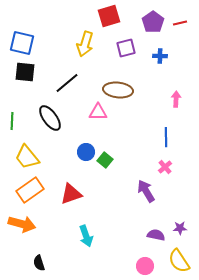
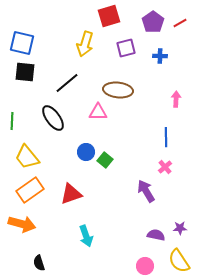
red line: rotated 16 degrees counterclockwise
black ellipse: moved 3 px right
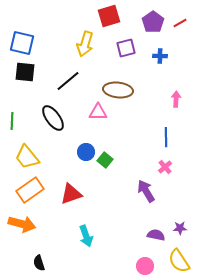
black line: moved 1 px right, 2 px up
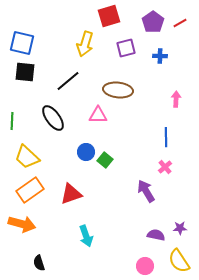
pink triangle: moved 3 px down
yellow trapezoid: rotated 8 degrees counterclockwise
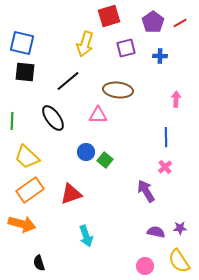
purple semicircle: moved 3 px up
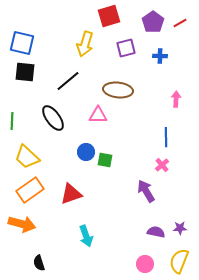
green square: rotated 28 degrees counterclockwise
pink cross: moved 3 px left, 2 px up
yellow semicircle: rotated 55 degrees clockwise
pink circle: moved 2 px up
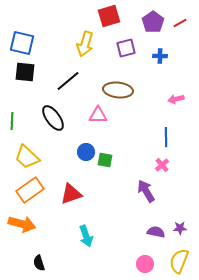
pink arrow: rotated 105 degrees counterclockwise
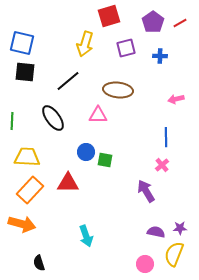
yellow trapezoid: rotated 140 degrees clockwise
orange rectangle: rotated 12 degrees counterclockwise
red triangle: moved 3 px left, 11 px up; rotated 20 degrees clockwise
yellow semicircle: moved 5 px left, 7 px up
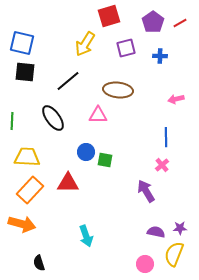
yellow arrow: rotated 15 degrees clockwise
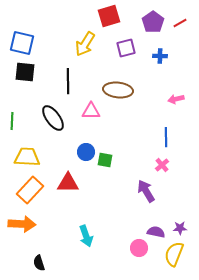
black line: rotated 50 degrees counterclockwise
pink triangle: moved 7 px left, 4 px up
orange arrow: rotated 12 degrees counterclockwise
pink circle: moved 6 px left, 16 px up
